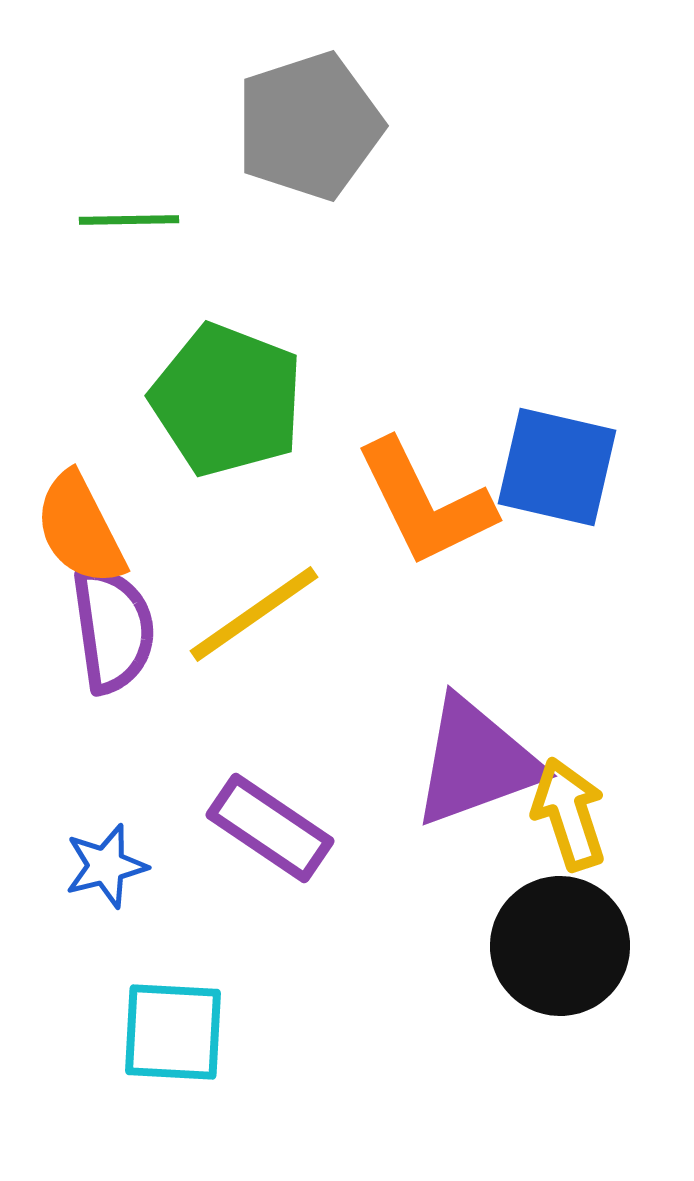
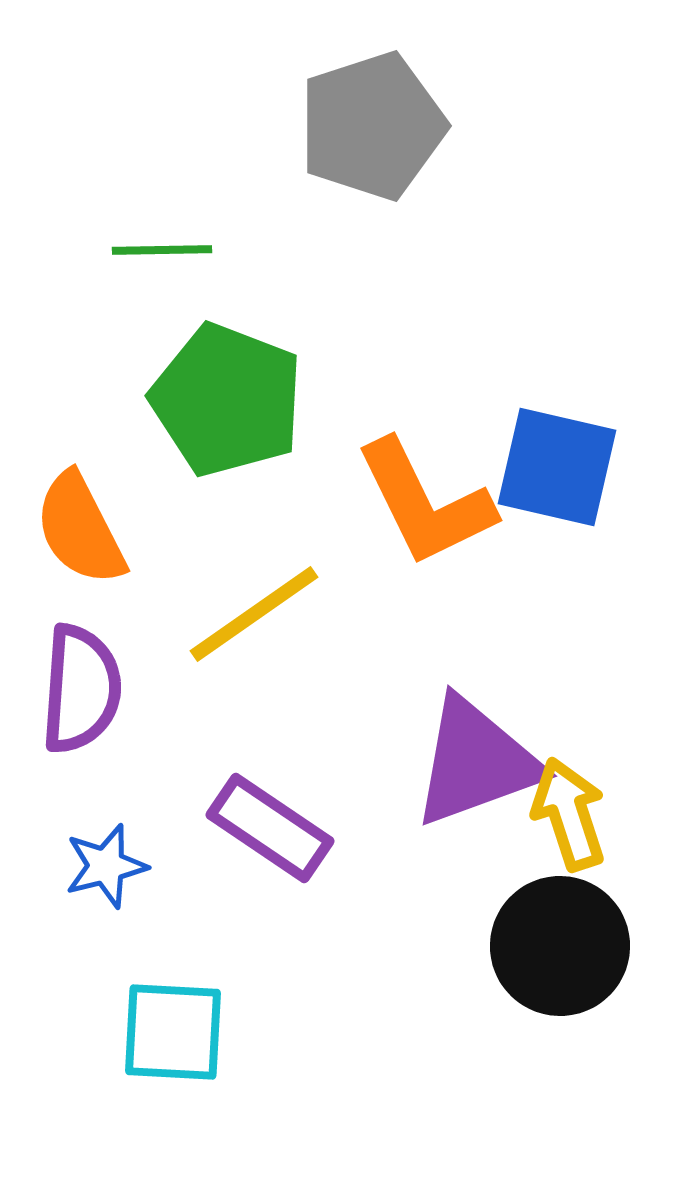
gray pentagon: moved 63 px right
green line: moved 33 px right, 30 px down
purple semicircle: moved 32 px left, 60 px down; rotated 12 degrees clockwise
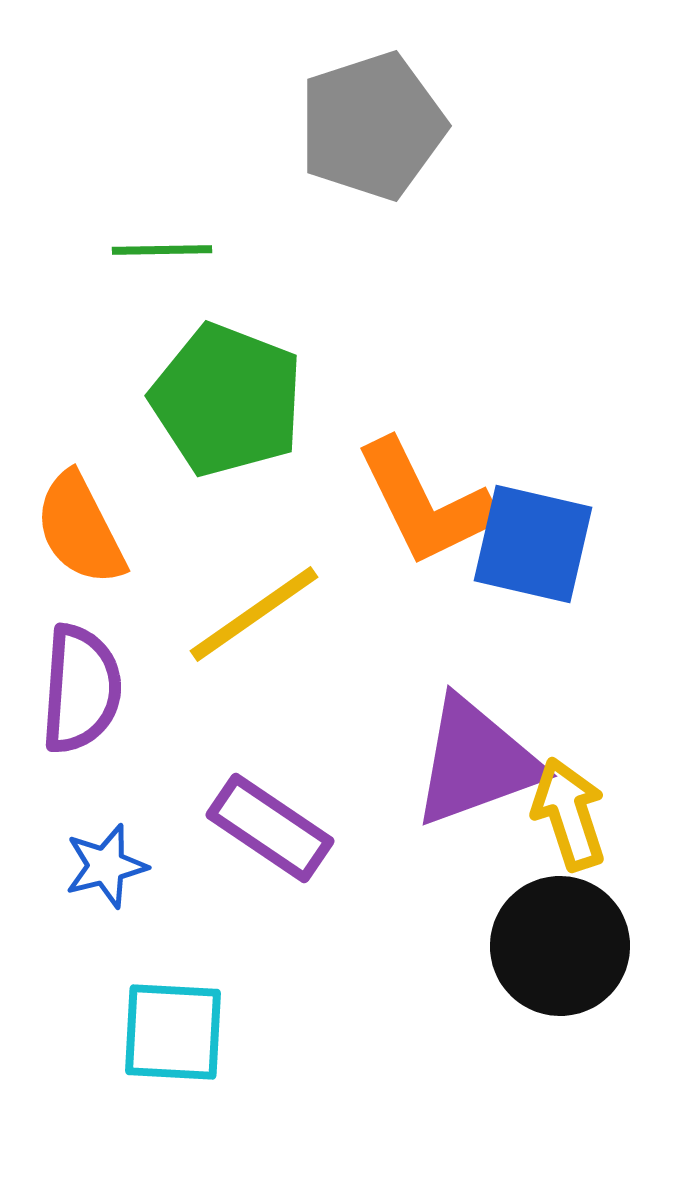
blue square: moved 24 px left, 77 px down
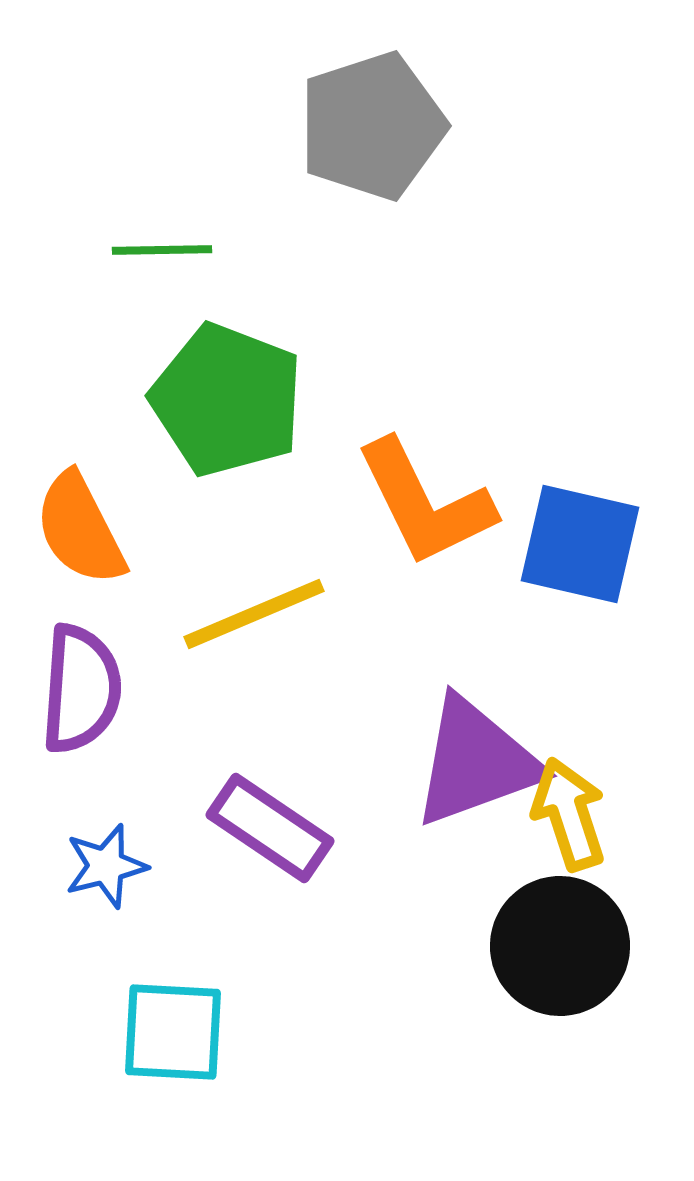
blue square: moved 47 px right
yellow line: rotated 12 degrees clockwise
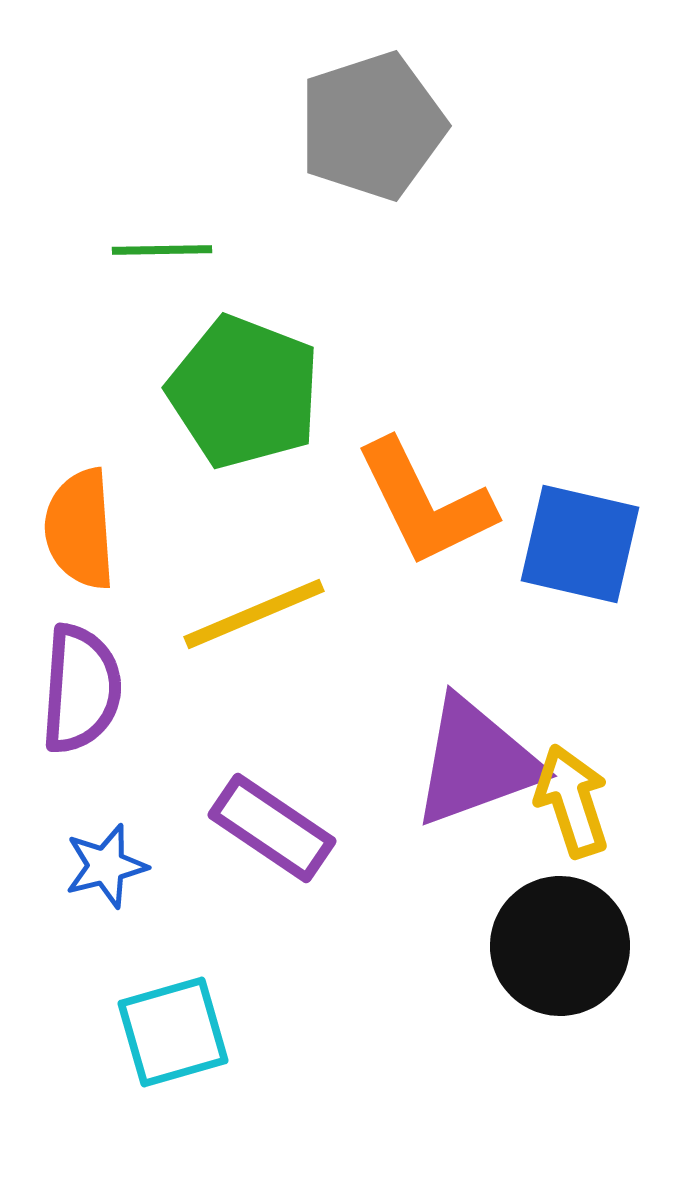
green pentagon: moved 17 px right, 8 px up
orange semicircle: rotated 23 degrees clockwise
yellow arrow: moved 3 px right, 13 px up
purple rectangle: moved 2 px right
cyan square: rotated 19 degrees counterclockwise
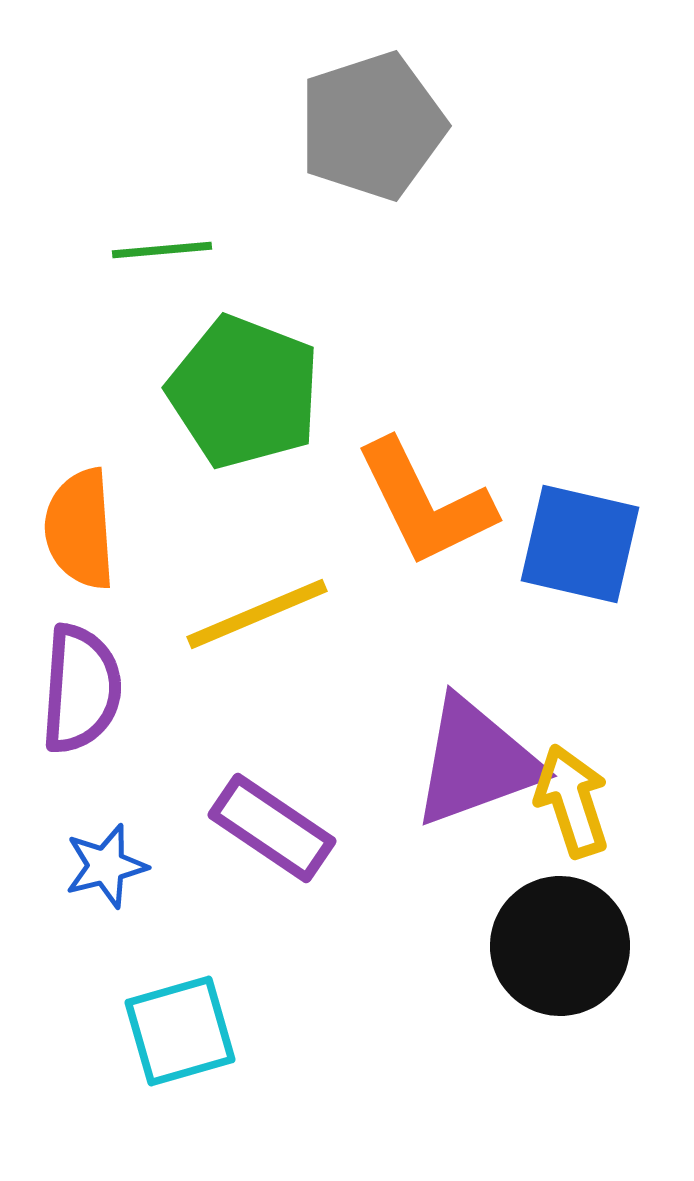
green line: rotated 4 degrees counterclockwise
yellow line: moved 3 px right
cyan square: moved 7 px right, 1 px up
